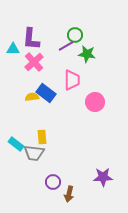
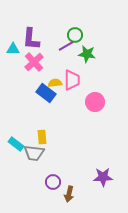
yellow semicircle: moved 23 px right, 14 px up
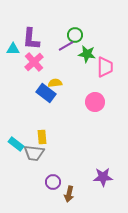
pink trapezoid: moved 33 px right, 13 px up
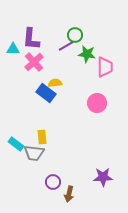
pink circle: moved 2 px right, 1 px down
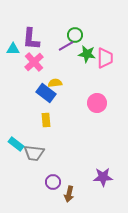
pink trapezoid: moved 9 px up
yellow rectangle: moved 4 px right, 17 px up
